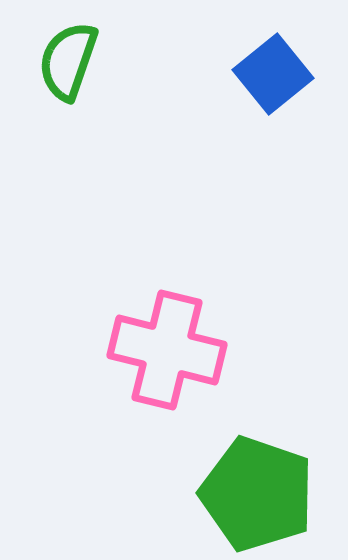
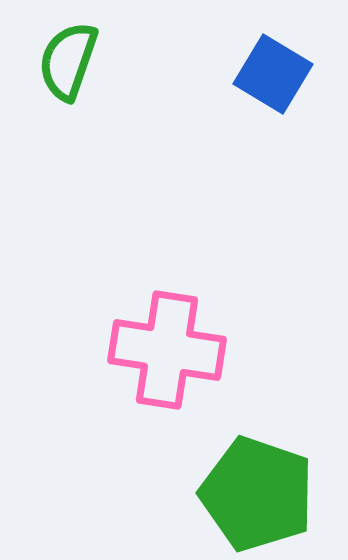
blue square: rotated 20 degrees counterclockwise
pink cross: rotated 5 degrees counterclockwise
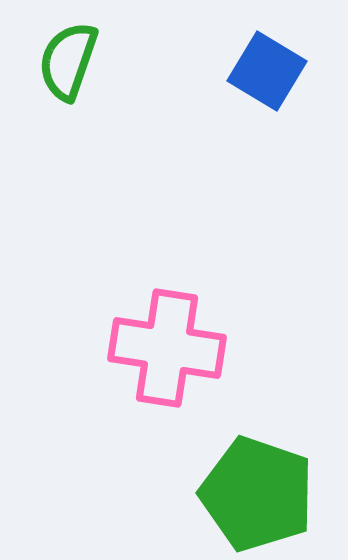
blue square: moved 6 px left, 3 px up
pink cross: moved 2 px up
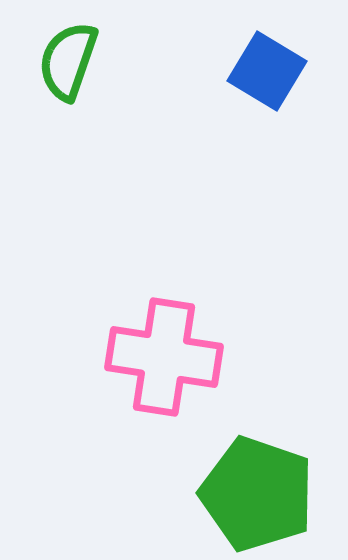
pink cross: moved 3 px left, 9 px down
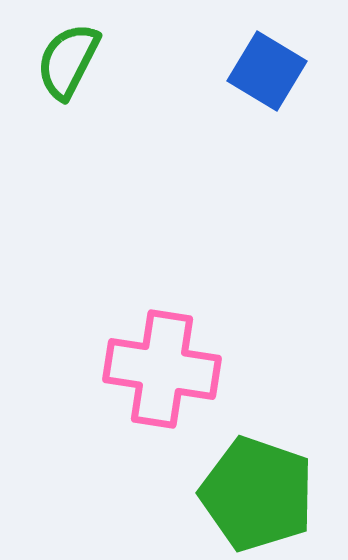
green semicircle: rotated 8 degrees clockwise
pink cross: moved 2 px left, 12 px down
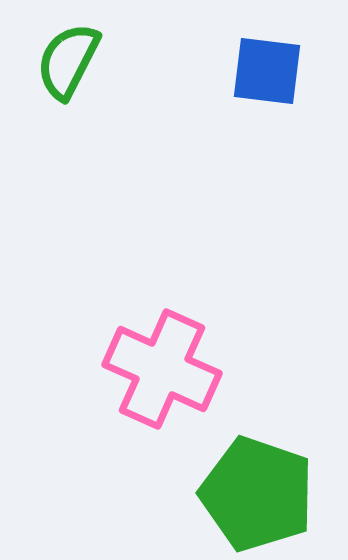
blue square: rotated 24 degrees counterclockwise
pink cross: rotated 15 degrees clockwise
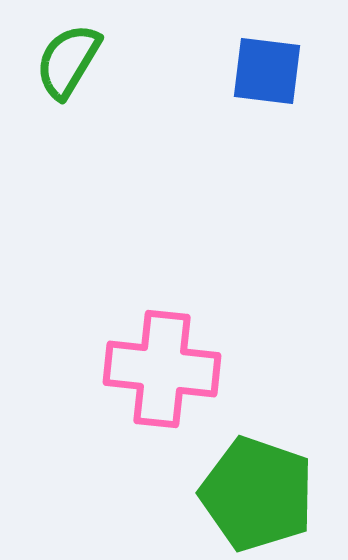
green semicircle: rotated 4 degrees clockwise
pink cross: rotated 18 degrees counterclockwise
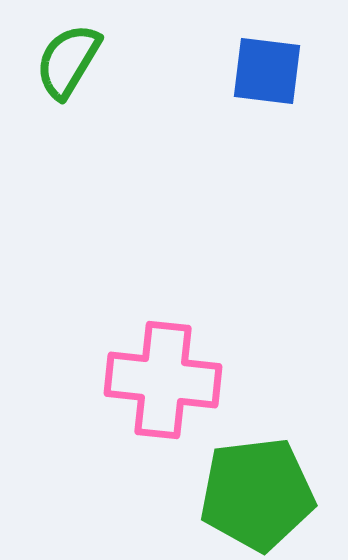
pink cross: moved 1 px right, 11 px down
green pentagon: rotated 26 degrees counterclockwise
